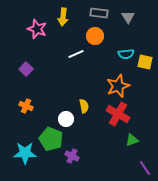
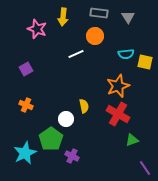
purple square: rotated 16 degrees clockwise
orange cross: moved 1 px up
green pentagon: rotated 15 degrees clockwise
cyan star: rotated 25 degrees counterclockwise
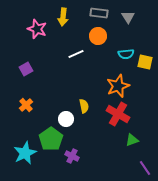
orange circle: moved 3 px right
orange cross: rotated 24 degrees clockwise
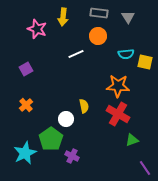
orange star: rotated 25 degrees clockwise
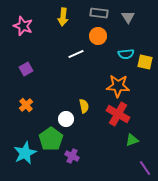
pink star: moved 14 px left, 3 px up
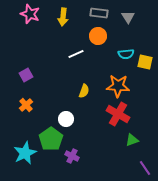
pink star: moved 7 px right, 12 px up
purple square: moved 6 px down
yellow semicircle: moved 15 px up; rotated 32 degrees clockwise
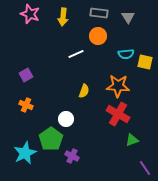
orange cross: rotated 24 degrees counterclockwise
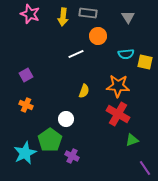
gray rectangle: moved 11 px left
green pentagon: moved 1 px left, 1 px down
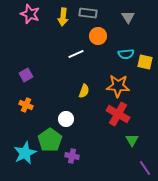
green triangle: rotated 40 degrees counterclockwise
purple cross: rotated 16 degrees counterclockwise
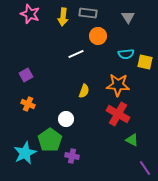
orange star: moved 1 px up
orange cross: moved 2 px right, 1 px up
green triangle: rotated 32 degrees counterclockwise
